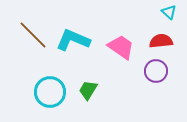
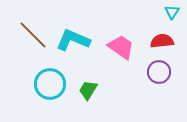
cyan triangle: moved 3 px right; rotated 21 degrees clockwise
red semicircle: moved 1 px right
purple circle: moved 3 px right, 1 px down
cyan circle: moved 8 px up
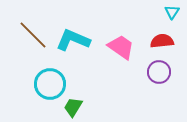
green trapezoid: moved 15 px left, 17 px down
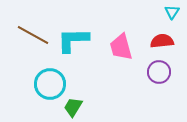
brown line: rotated 16 degrees counterclockwise
cyan L-shape: rotated 24 degrees counterclockwise
pink trapezoid: rotated 140 degrees counterclockwise
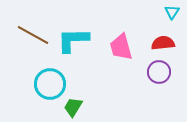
red semicircle: moved 1 px right, 2 px down
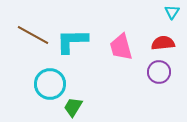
cyan L-shape: moved 1 px left, 1 px down
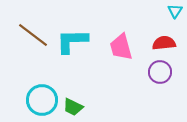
cyan triangle: moved 3 px right, 1 px up
brown line: rotated 8 degrees clockwise
red semicircle: moved 1 px right
purple circle: moved 1 px right
cyan circle: moved 8 px left, 16 px down
green trapezoid: rotated 95 degrees counterclockwise
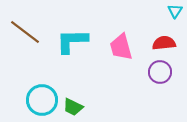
brown line: moved 8 px left, 3 px up
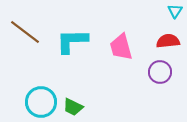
red semicircle: moved 4 px right, 2 px up
cyan circle: moved 1 px left, 2 px down
